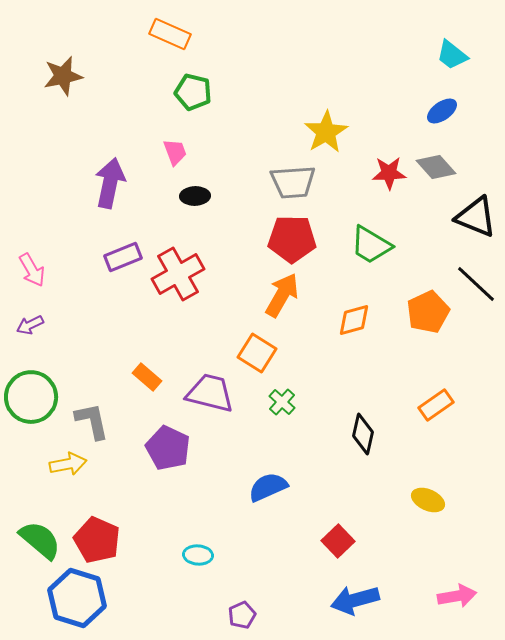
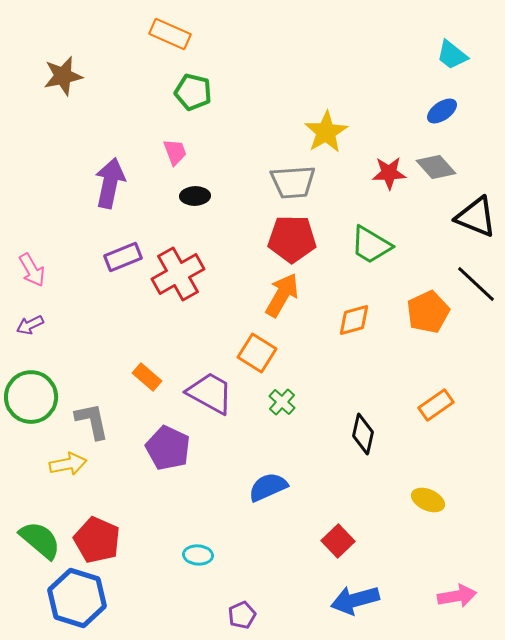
purple trapezoid at (210, 393): rotated 15 degrees clockwise
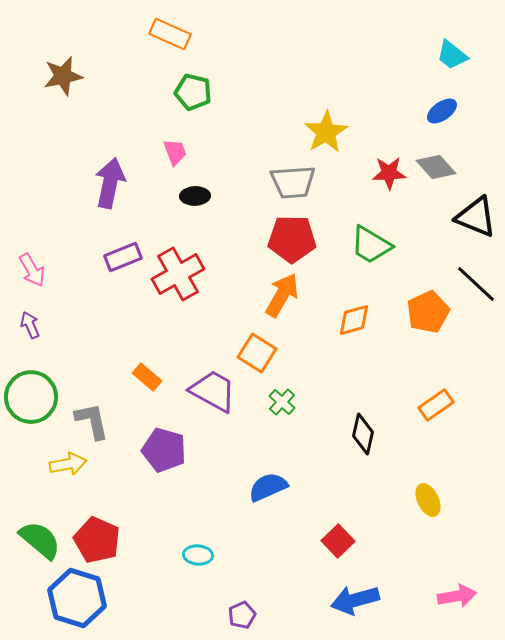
purple arrow at (30, 325): rotated 92 degrees clockwise
purple trapezoid at (210, 393): moved 3 px right, 2 px up
purple pentagon at (168, 448): moved 4 px left, 2 px down; rotated 9 degrees counterclockwise
yellow ellipse at (428, 500): rotated 40 degrees clockwise
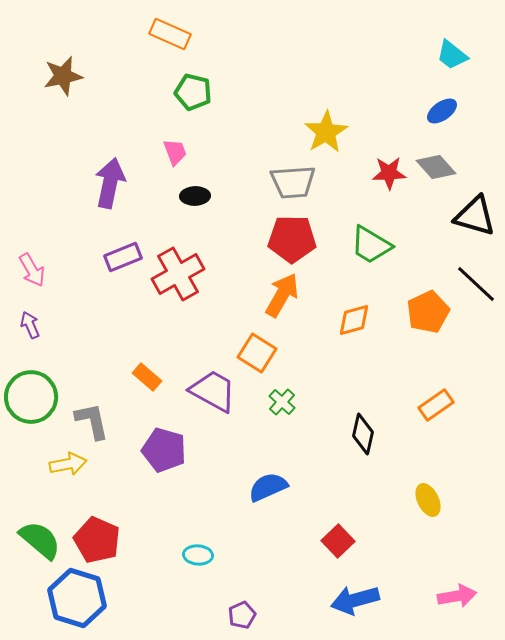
black triangle at (476, 217): moved 1 px left, 1 px up; rotated 6 degrees counterclockwise
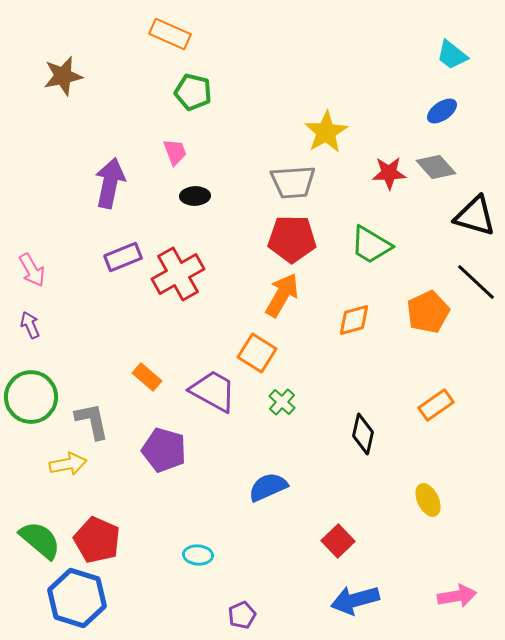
black line at (476, 284): moved 2 px up
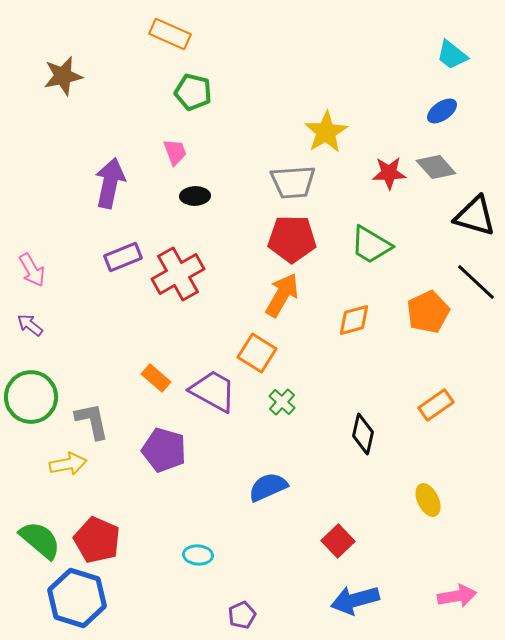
purple arrow at (30, 325): rotated 28 degrees counterclockwise
orange rectangle at (147, 377): moved 9 px right, 1 px down
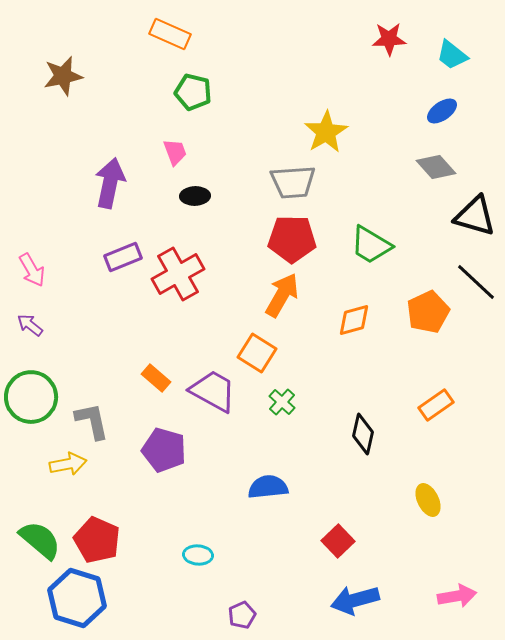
red star at (389, 173): moved 134 px up
blue semicircle at (268, 487): rotated 18 degrees clockwise
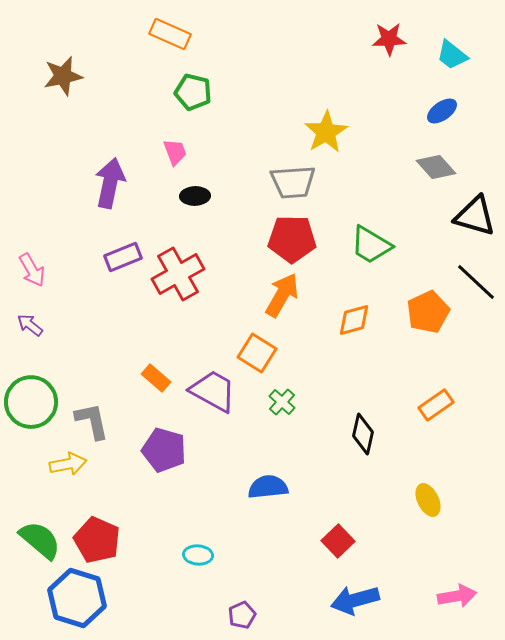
green circle at (31, 397): moved 5 px down
